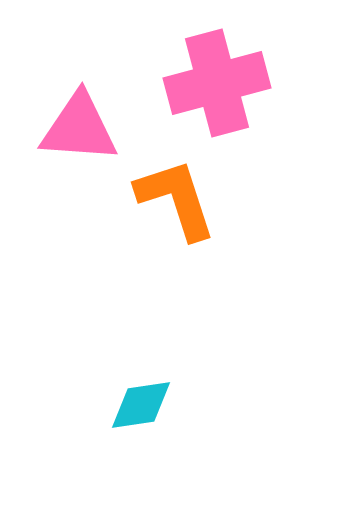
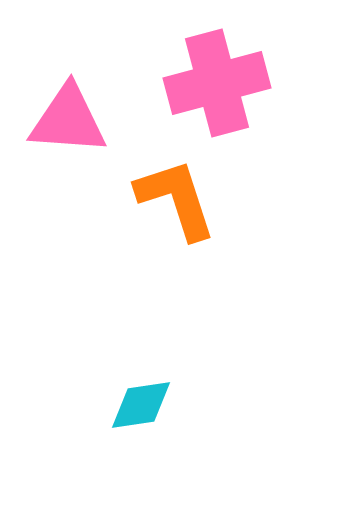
pink triangle: moved 11 px left, 8 px up
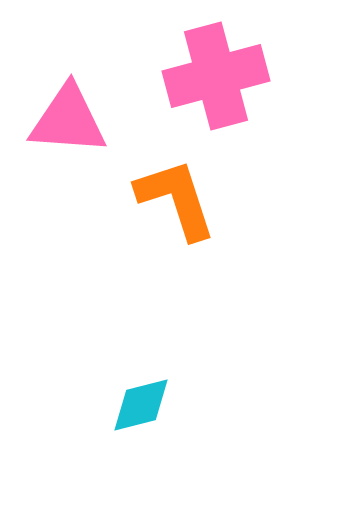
pink cross: moved 1 px left, 7 px up
cyan diamond: rotated 6 degrees counterclockwise
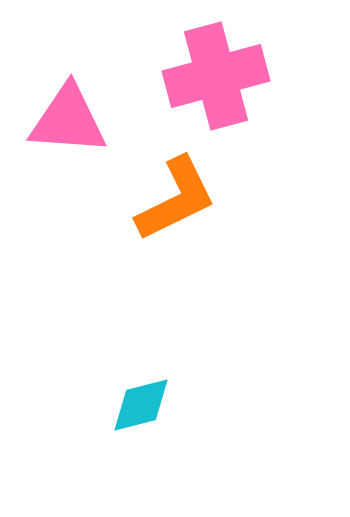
orange L-shape: rotated 82 degrees clockwise
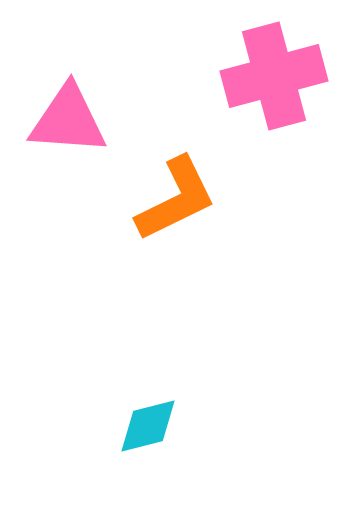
pink cross: moved 58 px right
cyan diamond: moved 7 px right, 21 px down
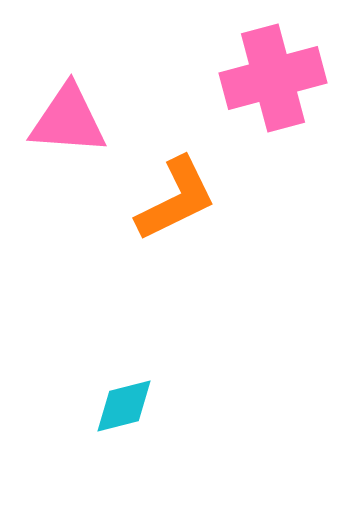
pink cross: moved 1 px left, 2 px down
cyan diamond: moved 24 px left, 20 px up
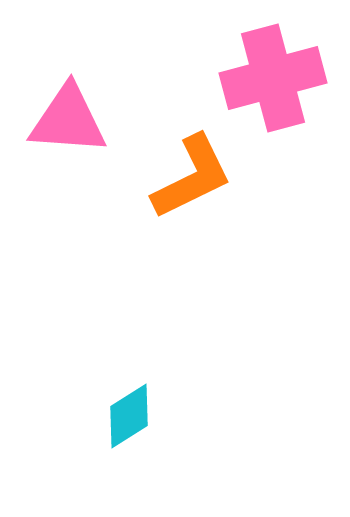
orange L-shape: moved 16 px right, 22 px up
cyan diamond: moved 5 px right, 10 px down; rotated 18 degrees counterclockwise
